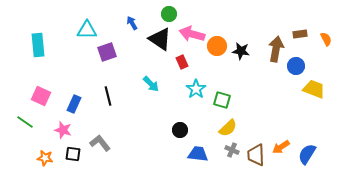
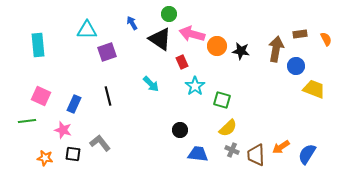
cyan star: moved 1 px left, 3 px up
green line: moved 2 px right, 1 px up; rotated 42 degrees counterclockwise
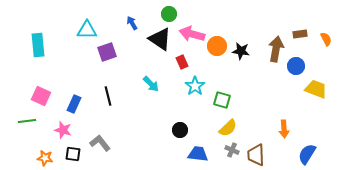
yellow trapezoid: moved 2 px right
orange arrow: moved 3 px right, 18 px up; rotated 60 degrees counterclockwise
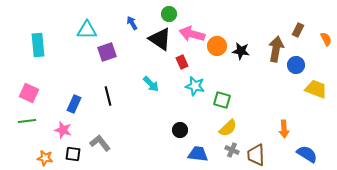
brown rectangle: moved 2 px left, 4 px up; rotated 56 degrees counterclockwise
blue circle: moved 1 px up
cyan star: rotated 24 degrees counterclockwise
pink square: moved 12 px left, 3 px up
blue semicircle: rotated 90 degrees clockwise
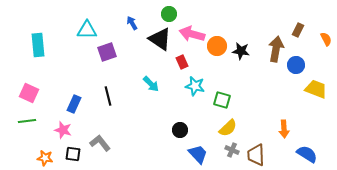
blue trapezoid: rotated 40 degrees clockwise
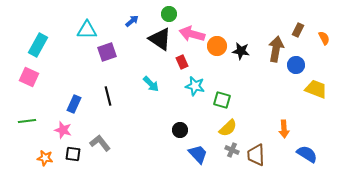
blue arrow: moved 2 px up; rotated 80 degrees clockwise
orange semicircle: moved 2 px left, 1 px up
cyan rectangle: rotated 35 degrees clockwise
pink square: moved 16 px up
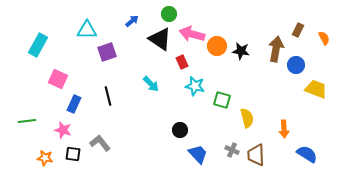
pink square: moved 29 px right, 2 px down
yellow semicircle: moved 19 px right, 10 px up; rotated 60 degrees counterclockwise
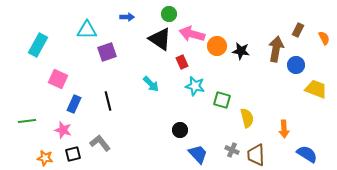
blue arrow: moved 5 px left, 4 px up; rotated 40 degrees clockwise
black line: moved 5 px down
black square: rotated 21 degrees counterclockwise
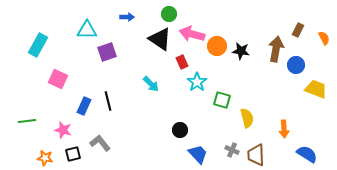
cyan star: moved 2 px right, 4 px up; rotated 24 degrees clockwise
blue rectangle: moved 10 px right, 2 px down
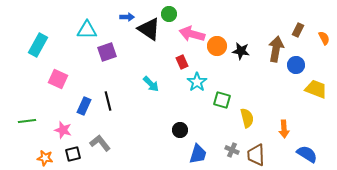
black triangle: moved 11 px left, 10 px up
blue trapezoid: rotated 60 degrees clockwise
